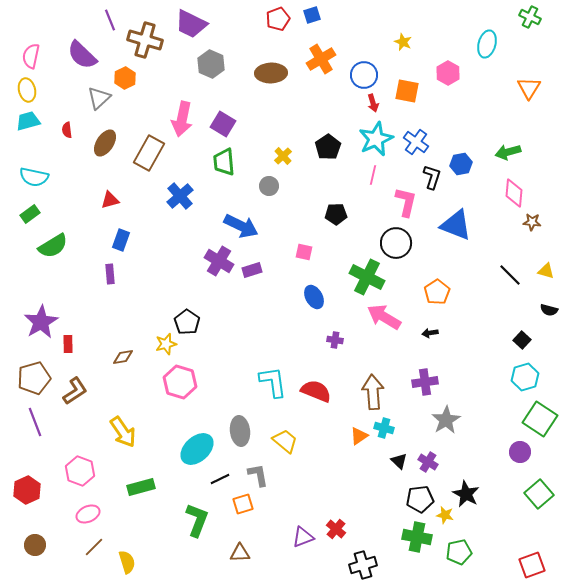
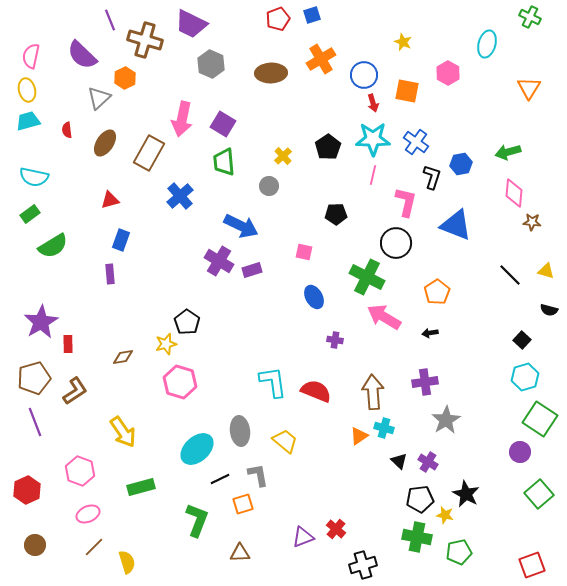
cyan star at (376, 139): moved 3 px left; rotated 24 degrees clockwise
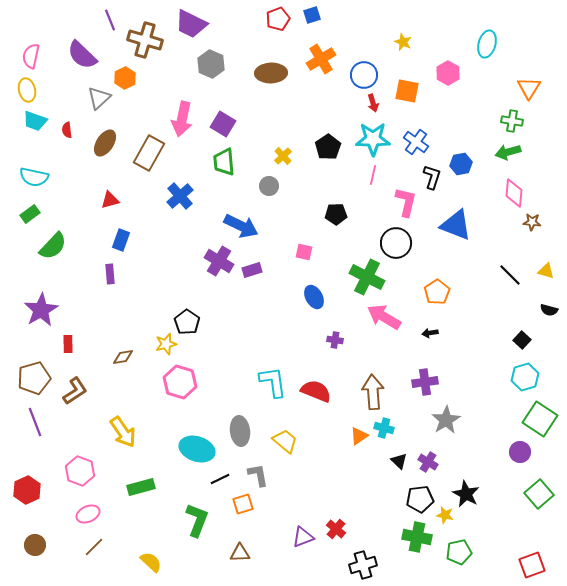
green cross at (530, 17): moved 18 px left, 104 px down; rotated 15 degrees counterclockwise
cyan trapezoid at (28, 121): moved 7 px right; rotated 145 degrees counterclockwise
green semicircle at (53, 246): rotated 16 degrees counterclockwise
purple star at (41, 322): moved 12 px up
cyan ellipse at (197, 449): rotated 60 degrees clockwise
yellow semicircle at (127, 562): moved 24 px right; rotated 30 degrees counterclockwise
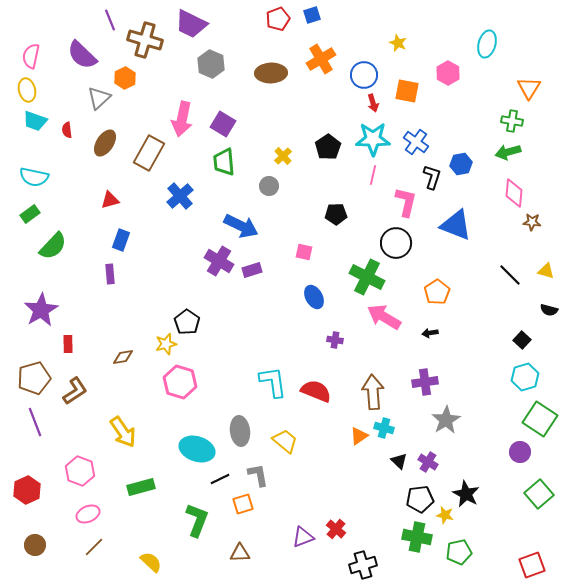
yellow star at (403, 42): moved 5 px left, 1 px down
